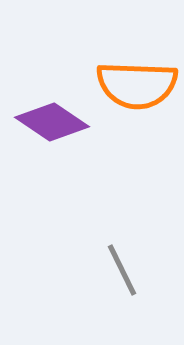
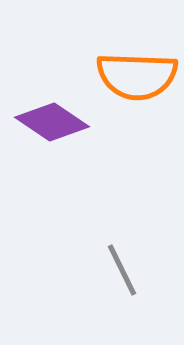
orange semicircle: moved 9 px up
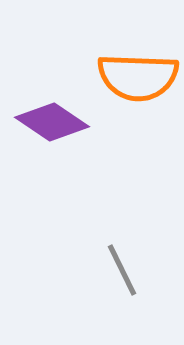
orange semicircle: moved 1 px right, 1 px down
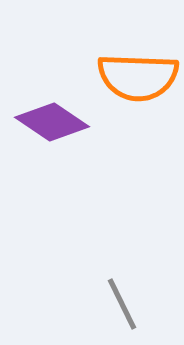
gray line: moved 34 px down
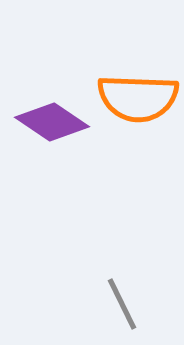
orange semicircle: moved 21 px down
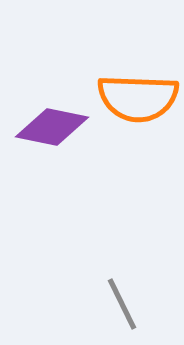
purple diamond: moved 5 px down; rotated 22 degrees counterclockwise
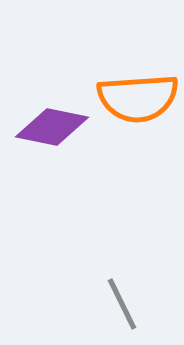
orange semicircle: rotated 6 degrees counterclockwise
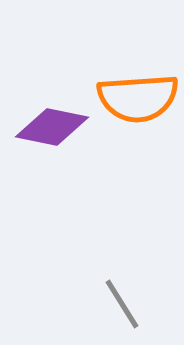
gray line: rotated 6 degrees counterclockwise
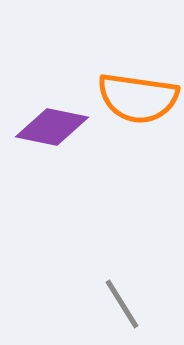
orange semicircle: rotated 12 degrees clockwise
